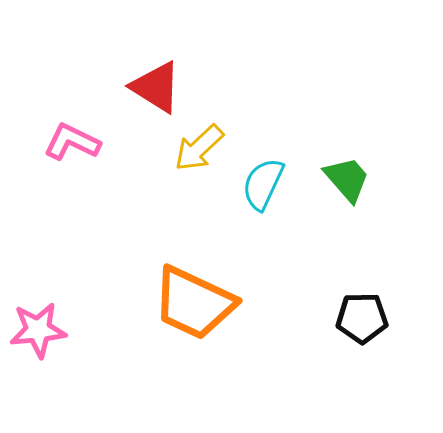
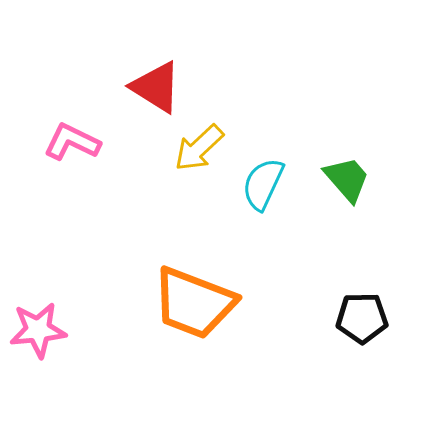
orange trapezoid: rotated 4 degrees counterclockwise
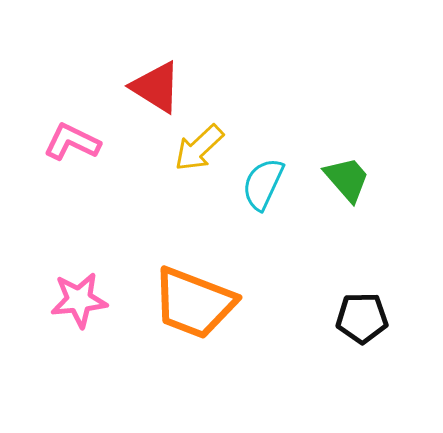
pink star: moved 41 px right, 30 px up
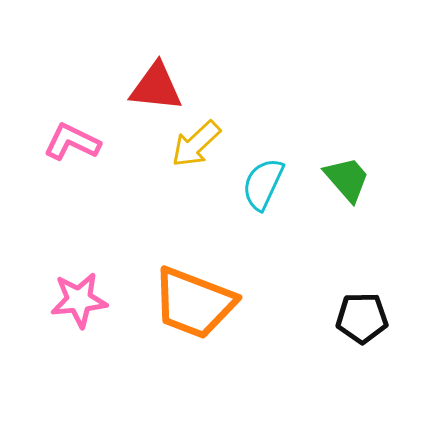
red triangle: rotated 26 degrees counterclockwise
yellow arrow: moved 3 px left, 4 px up
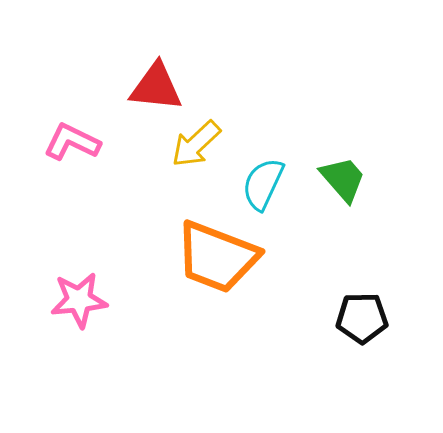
green trapezoid: moved 4 px left
orange trapezoid: moved 23 px right, 46 px up
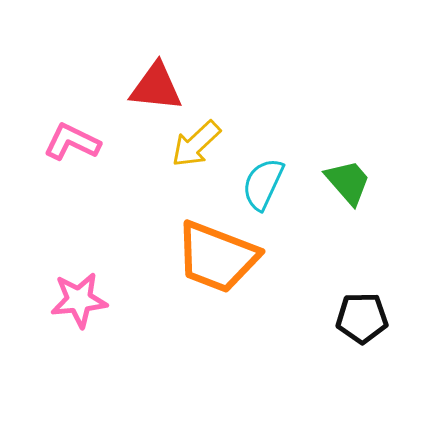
green trapezoid: moved 5 px right, 3 px down
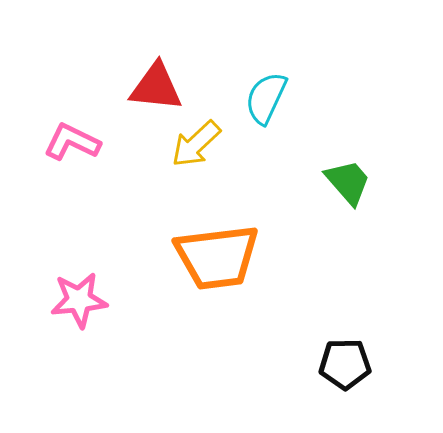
cyan semicircle: moved 3 px right, 86 px up
orange trapezoid: rotated 28 degrees counterclockwise
black pentagon: moved 17 px left, 46 px down
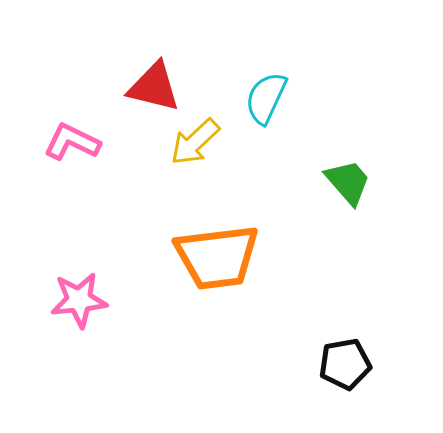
red triangle: moved 2 px left; rotated 8 degrees clockwise
yellow arrow: moved 1 px left, 2 px up
black pentagon: rotated 9 degrees counterclockwise
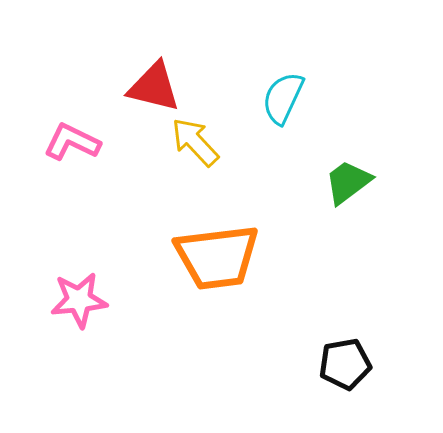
cyan semicircle: moved 17 px right
yellow arrow: rotated 90 degrees clockwise
green trapezoid: rotated 86 degrees counterclockwise
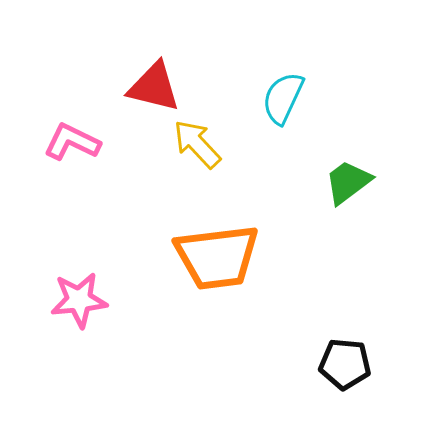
yellow arrow: moved 2 px right, 2 px down
black pentagon: rotated 15 degrees clockwise
